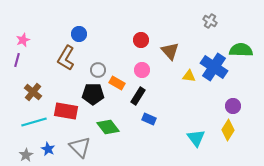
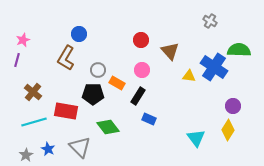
green semicircle: moved 2 px left
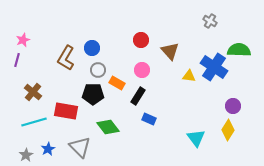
blue circle: moved 13 px right, 14 px down
blue star: rotated 16 degrees clockwise
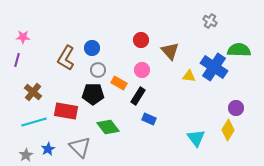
pink star: moved 3 px up; rotated 24 degrees clockwise
orange rectangle: moved 2 px right
purple circle: moved 3 px right, 2 px down
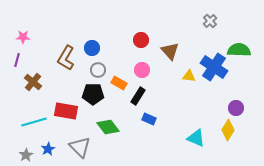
gray cross: rotated 16 degrees clockwise
brown cross: moved 10 px up
cyan triangle: rotated 30 degrees counterclockwise
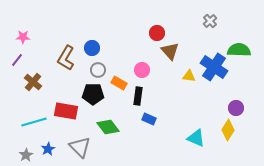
red circle: moved 16 px right, 7 px up
purple line: rotated 24 degrees clockwise
black rectangle: rotated 24 degrees counterclockwise
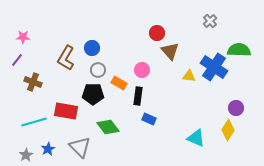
brown cross: rotated 18 degrees counterclockwise
